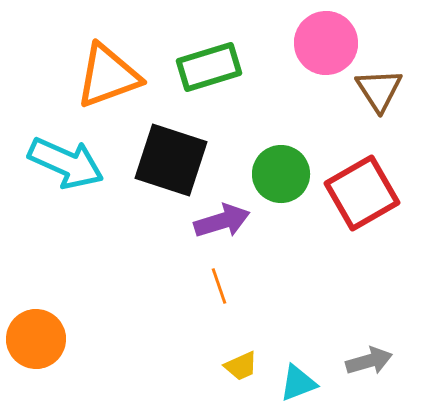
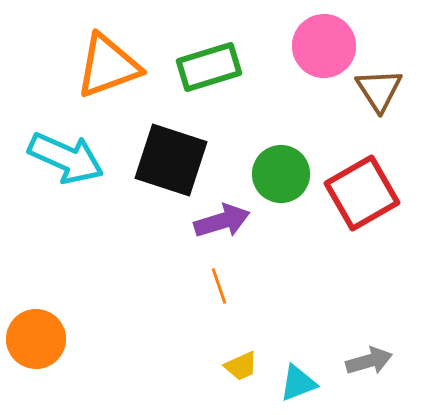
pink circle: moved 2 px left, 3 px down
orange triangle: moved 10 px up
cyan arrow: moved 5 px up
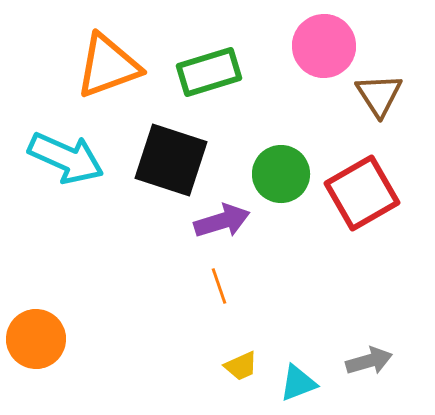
green rectangle: moved 5 px down
brown triangle: moved 5 px down
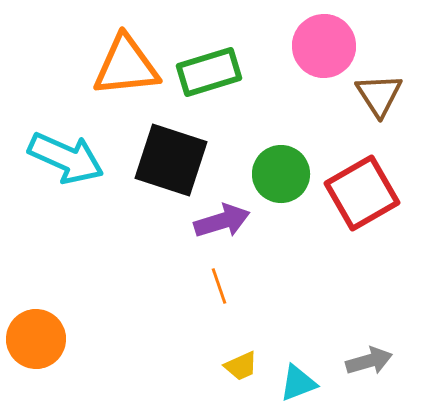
orange triangle: moved 18 px right; rotated 14 degrees clockwise
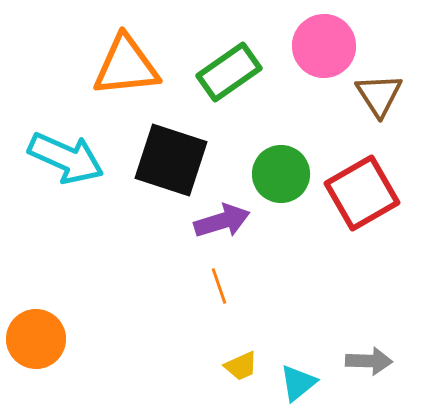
green rectangle: moved 20 px right; rotated 18 degrees counterclockwise
gray arrow: rotated 18 degrees clockwise
cyan triangle: rotated 18 degrees counterclockwise
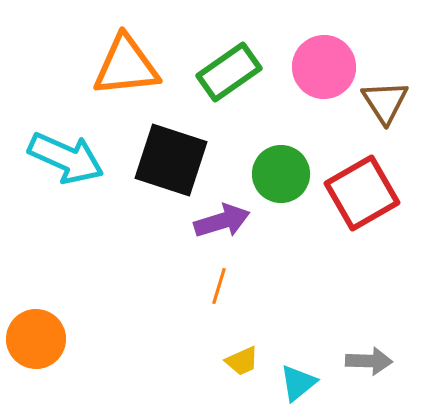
pink circle: moved 21 px down
brown triangle: moved 6 px right, 7 px down
orange line: rotated 36 degrees clockwise
yellow trapezoid: moved 1 px right, 5 px up
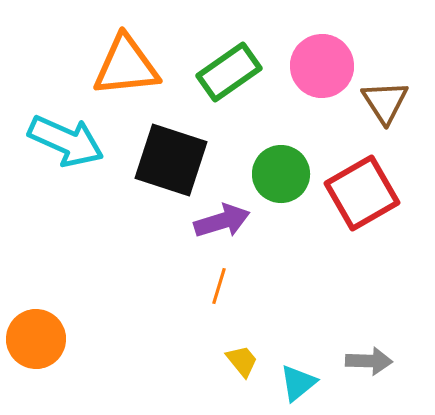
pink circle: moved 2 px left, 1 px up
cyan arrow: moved 17 px up
yellow trapezoid: rotated 105 degrees counterclockwise
